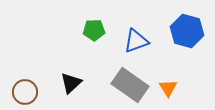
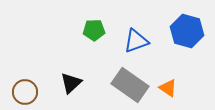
orange triangle: rotated 24 degrees counterclockwise
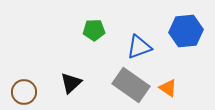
blue hexagon: moved 1 px left; rotated 20 degrees counterclockwise
blue triangle: moved 3 px right, 6 px down
gray rectangle: moved 1 px right
brown circle: moved 1 px left
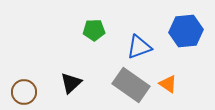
orange triangle: moved 4 px up
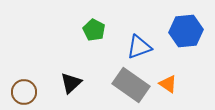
green pentagon: rotated 30 degrees clockwise
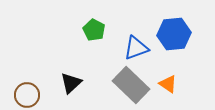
blue hexagon: moved 12 px left, 3 px down
blue triangle: moved 3 px left, 1 px down
gray rectangle: rotated 9 degrees clockwise
brown circle: moved 3 px right, 3 px down
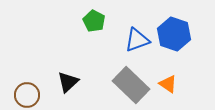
green pentagon: moved 9 px up
blue hexagon: rotated 24 degrees clockwise
blue triangle: moved 1 px right, 8 px up
black triangle: moved 3 px left, 1 px up
